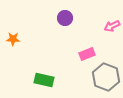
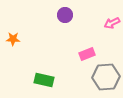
purple circle: moved 3 px up
pink arrow: moved 3 px up
gray hexagon: rotated 24 degrees counterclockwise
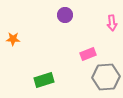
pink arrow: rotated 70 degrees counterclockwise
pink rectangle: moved 1 px right
green rectangle: rotated 30 degrees counterclockwise
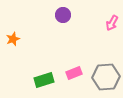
purple circle: moved 2 px left
pink arrow: rotated 35 degrees clockwise
orange star: rotated 24 degrees counterclockwise
pink rectangle: moved 14 px left, 19 px down
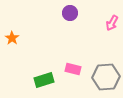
purple circle: moved 7 px right, 2 px up
orange star: moved 1 px left, 1 px up; rotated 16 degrees counterclockwise
pink rectangle: moved 1 px left, 4 px up; rotated 35 degrees clockwise
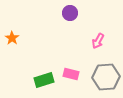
pink arrow: moved 14 px left, 18 px down
pink rectangle: moved 2 px left, 5 px down
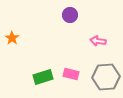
purple circle: moved 2 px down
pink arrow: rotated 70 degrees clockwise
green rectangle: moved 1 px left, 3 px up
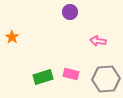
purple circle: moved 3 px up
orange star: moved 1 px up
gray hexagon: moved 2 px down
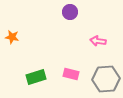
orange star: rotated 24 degrees counterclockwise
green rectangle: moved 7 px left
